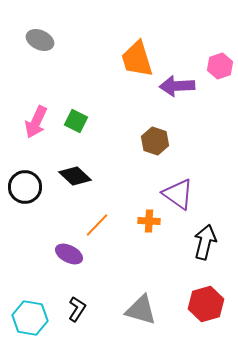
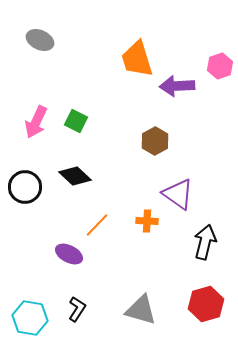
brown hexagon: rotated 12 degrees clockwise
orange cross: moved 2 px left
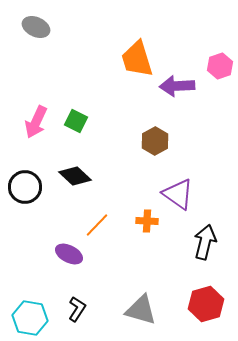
gray ellipse: moved 4 px left, 13 px up
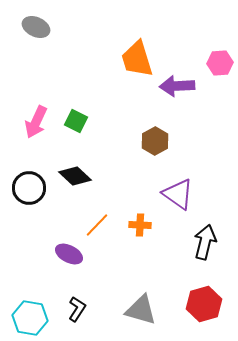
pink hexagon: moved 3 px up; rotated 15 degrees clockwise
black circle: moved 4 px right, 1 px down
orange cross: moved 7 px left, 4 px down
red hexagon: moved 2 px left
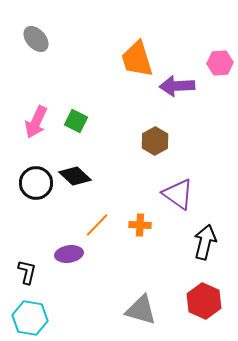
gray ellipse: moved 12 px down; rotated 24 degrees clockwise
black circle: moved 7 px right, 5 px up
purple ellipse: rotated 36 degrees counterclockwise
red hexagon: moved 3 px up; rotated 20 degrees counterclockwise
black L-shape: moved 50 px left, 37 px up; rotated 20 degrees counterclockwise
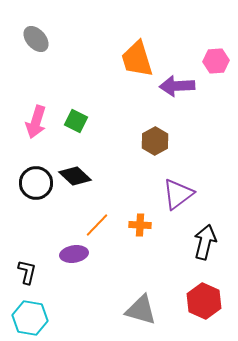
pink hexagon: moved 4 px left, 2 px up
pink arrow: rotated 8 degrees counterclockwise
purple triangle: rotated 48 degrees clockwise
purple ellipse: moved 5 px right
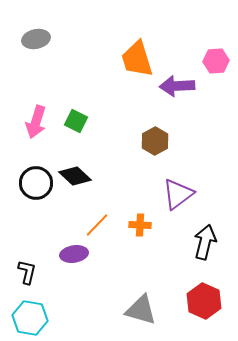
gray ellipse: rotated 60 degrees counterclockwise
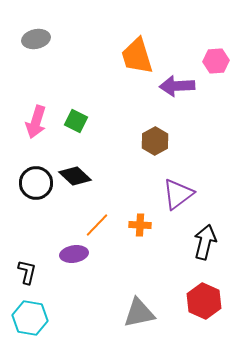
orange trapezoid: moved 3 px up
gray triangle: moved 2 px left, 3 px down; rotated 28 degrees counterclockwise
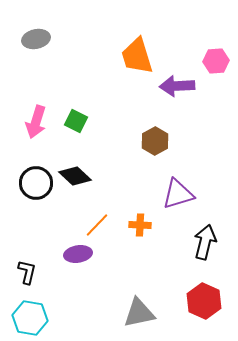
purple triangle: rotated 20 degrees clockwise
purple ellipse: moved 4 px right
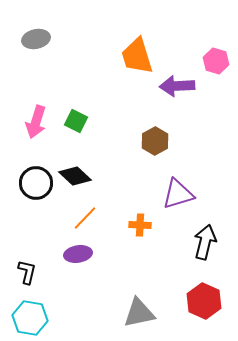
pink hexagon: rotated 20 degrees clockwise
orange line: moved 12 px left, 7 px up
